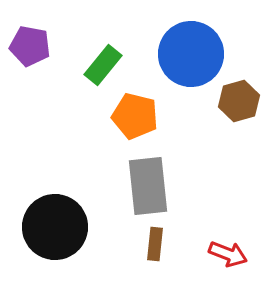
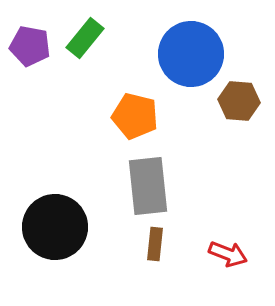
green rectangle: moved 18 px left, 27 px up
brown hexagon: rotated 21 degrees clockwise
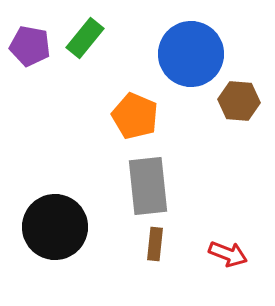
orange pentagon: rotated 9 degrees clockwise
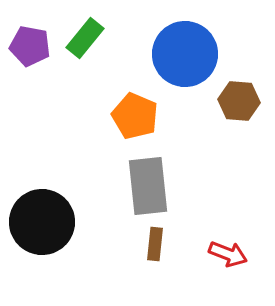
blue circle: moved 6 px left
black circle: moved 13 px left, 5 px up
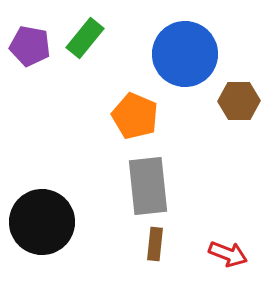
brown hexagon: rotated 6 degrees counterclockwise
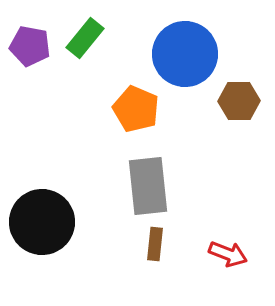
orange pentagon: moved 1 px right, 7 px up
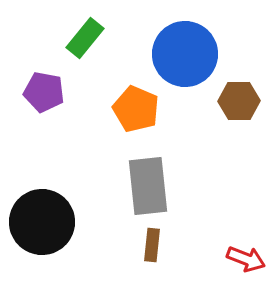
purple pentagon: moved 14 px right, 46 px down
brown rectangle: moved 3 px left, 1 px down
red arrow: moved 18 px right, 5 px down
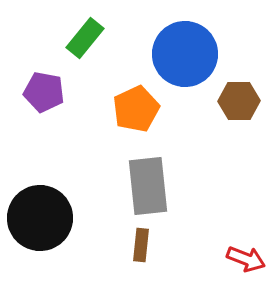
orange pentagon: rotated 24 degrees clockwise
black circle: moved 2 px left, 4 px up
brown rectangle: moved 11 px left
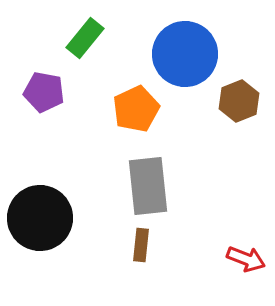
brown hexagon: rotated 21 degrees counterclockwise
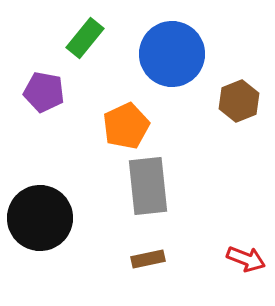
blue circle: moved 13 px left
orange pentagon: moved 10 px left, 17 px down
brown rectangle: moved 7 px right, 14 px down; rotated 72 degrees clockwise
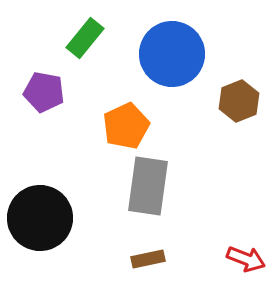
gray rectangle: rotated 14 degrees clockwise
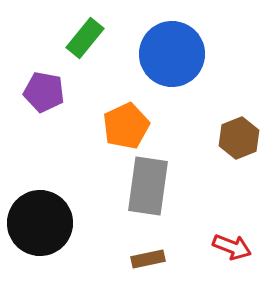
brown hexagon: moved 37 px down
black circle: moved 5 px down
red arrow: moved 14 px left, 12 px up
